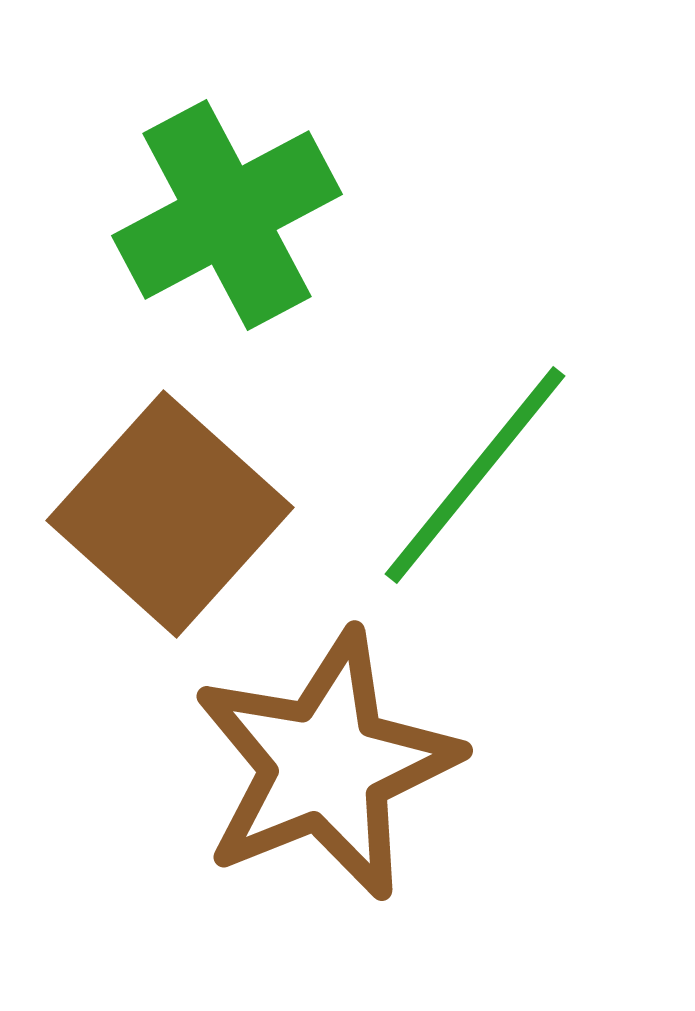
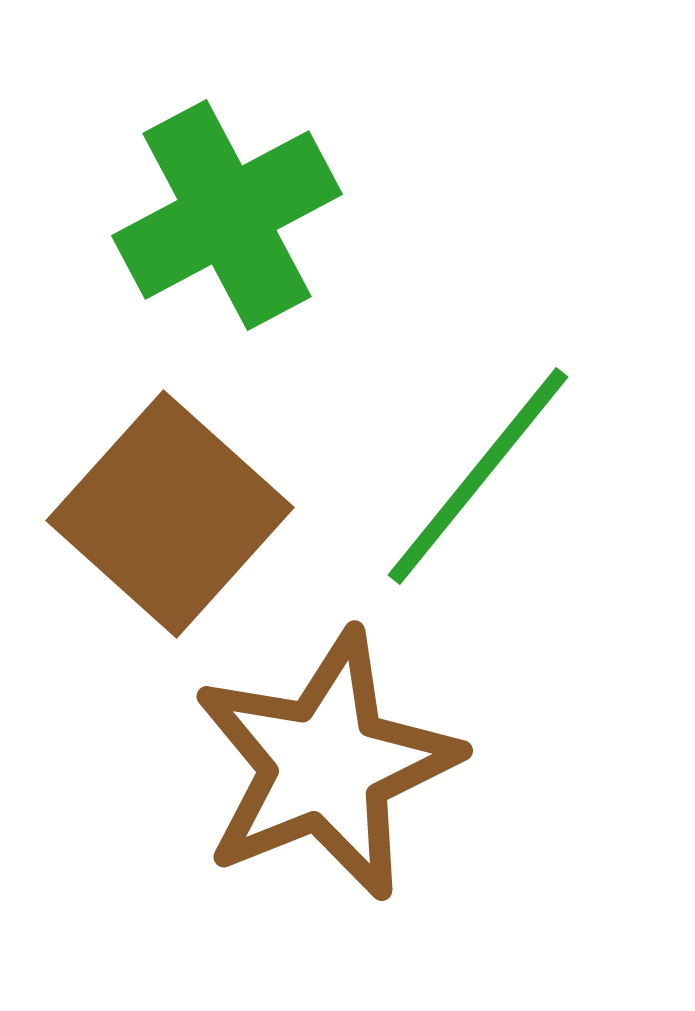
green line: moved 3 px right, 1 px down
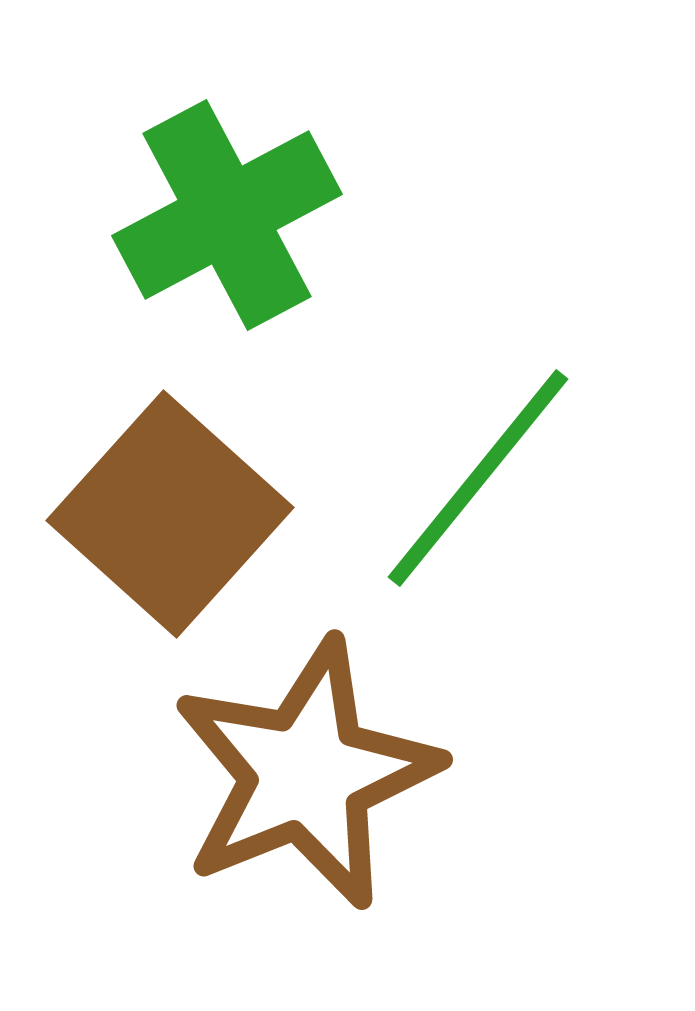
green line: moved 2 px down
brown star: moved 20 px left, 9 px down
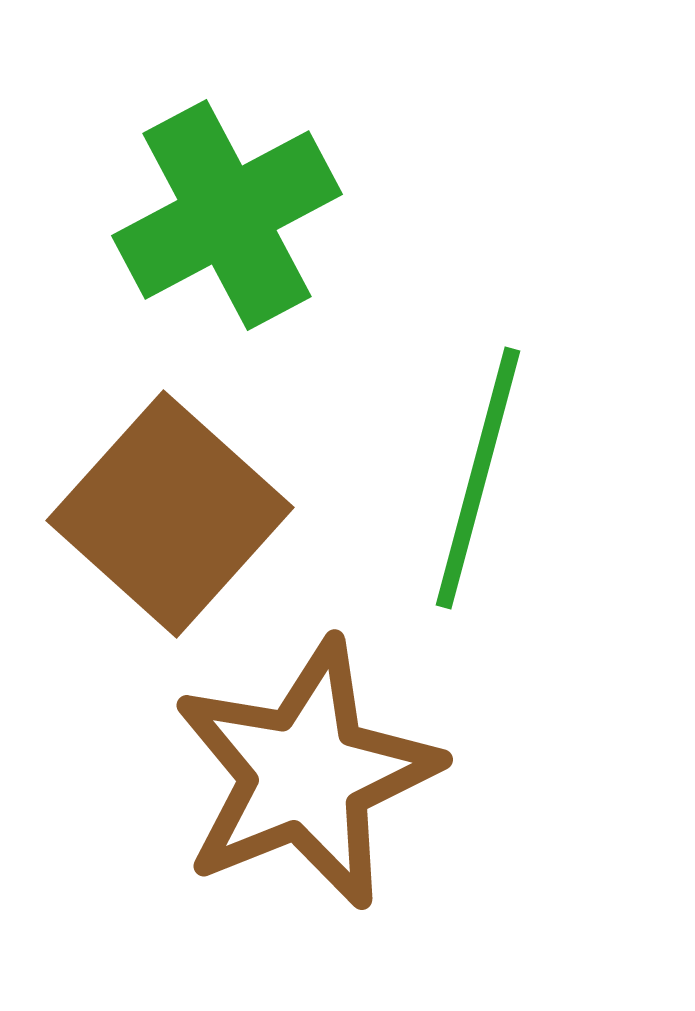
green line: rotated 24 degrees counterclockwise
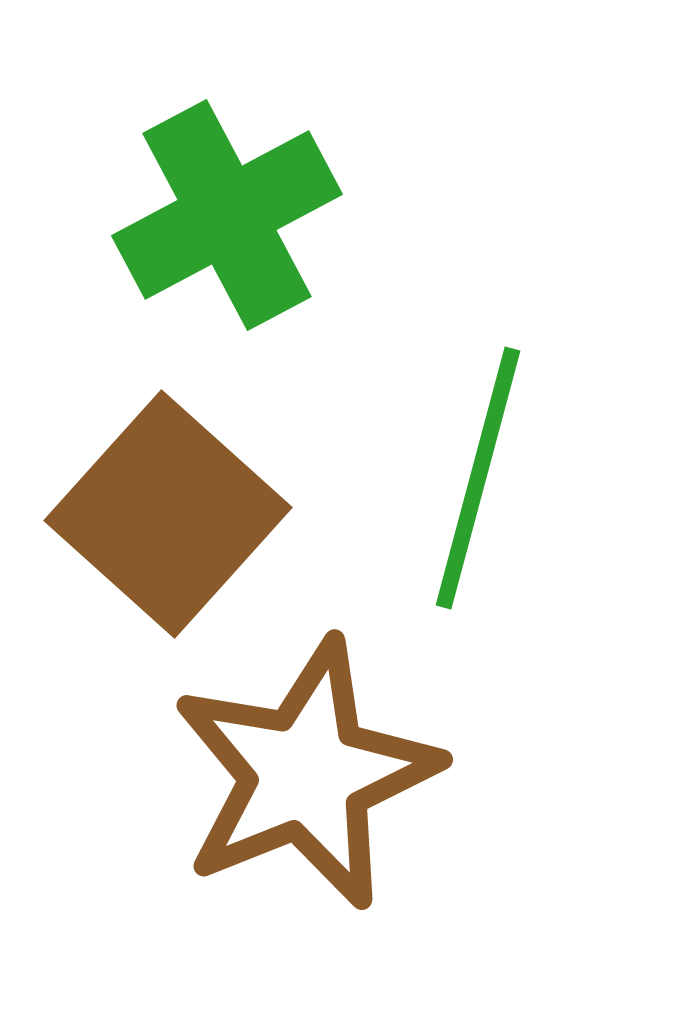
brown square: moved 2 px left
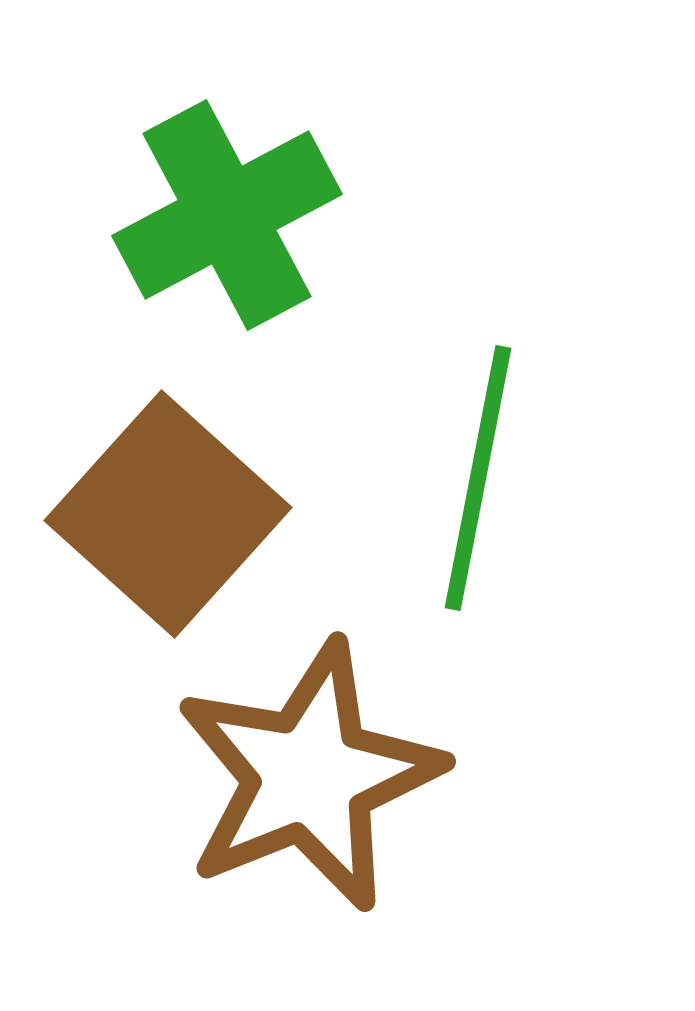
green line: rotated 4 degrees counterclockwise
brown star: moved 3 px right, 2 px down
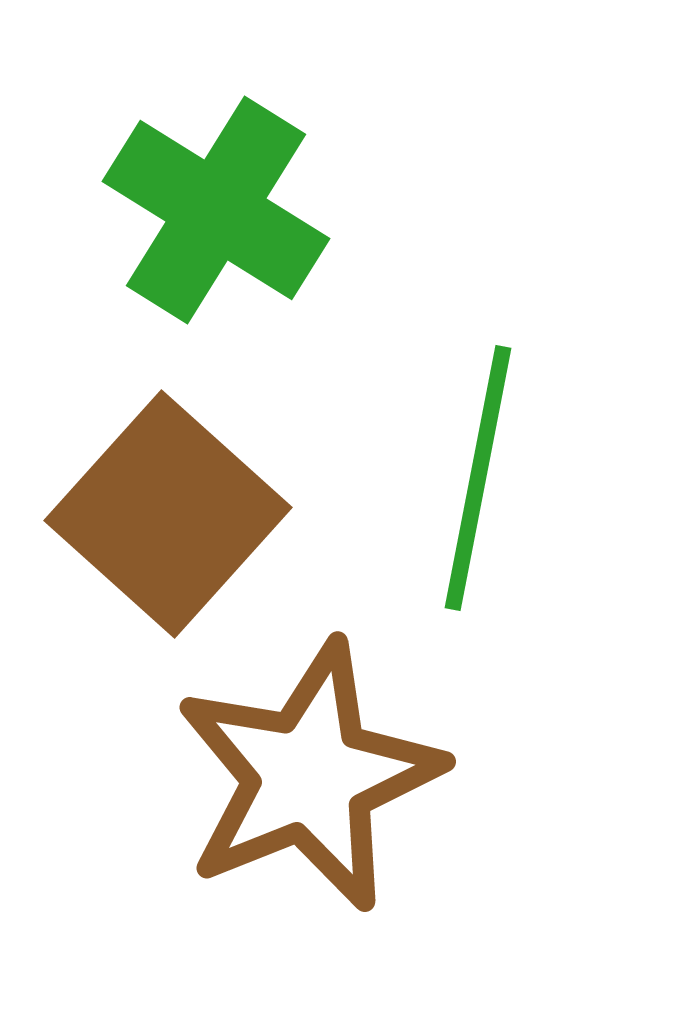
green cross: moved 11 px left, 5 px up; rotated 30 degrees counterclockwise
